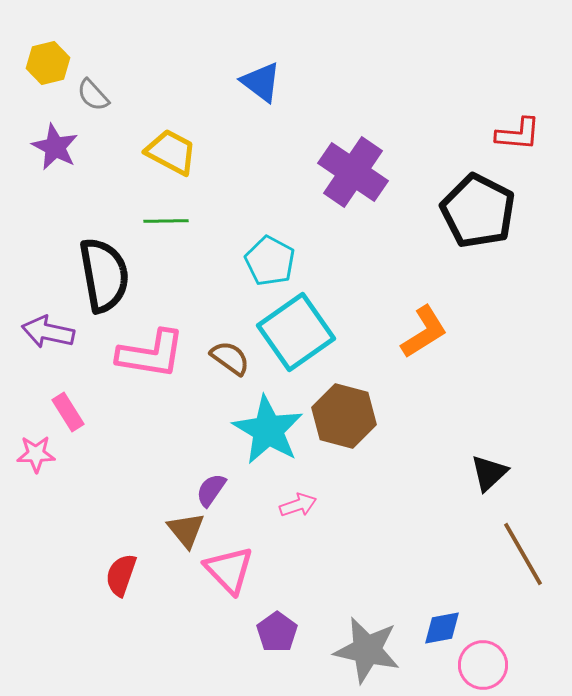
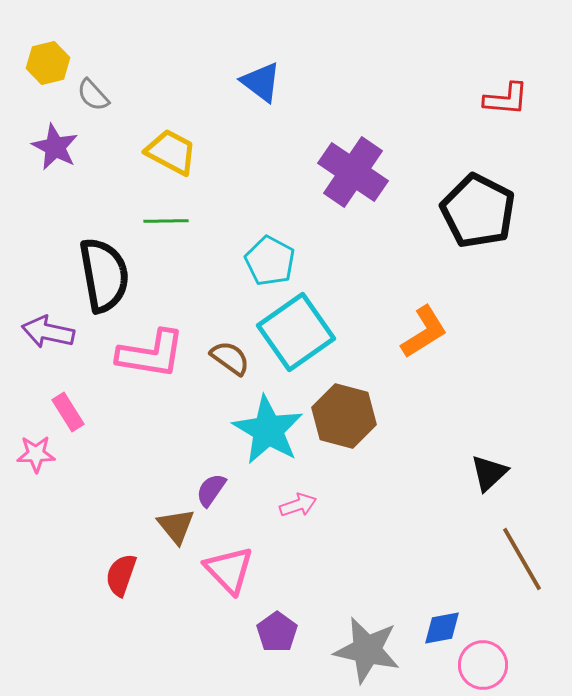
red L-shape: moved 12 px left, 35 px up
brown triangle: moved 10 px left, 4 px up
brown line: moved 1 px left, 5 px down
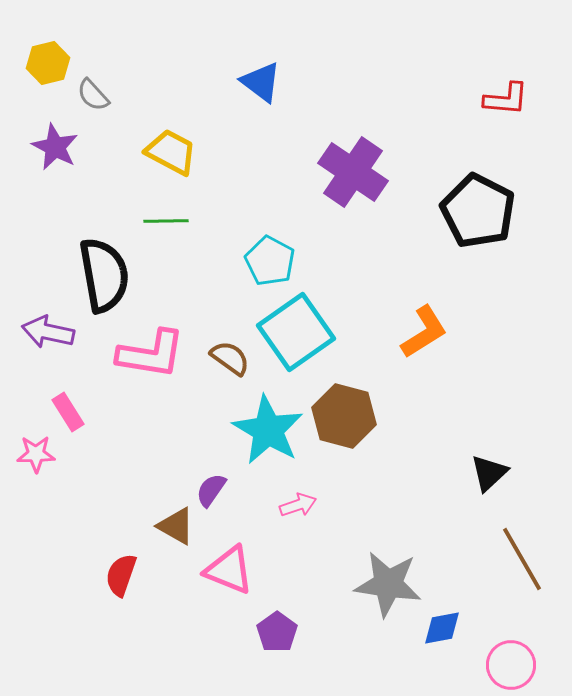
brown triangle: rotated 21 degrees counterclockwise
pink triangle: rotated 24 degrees counterclockwise
gray star: moved 21 px right, 66 px up; rotated 4 degrees counterclockwise
pink circle: moved 28 px right
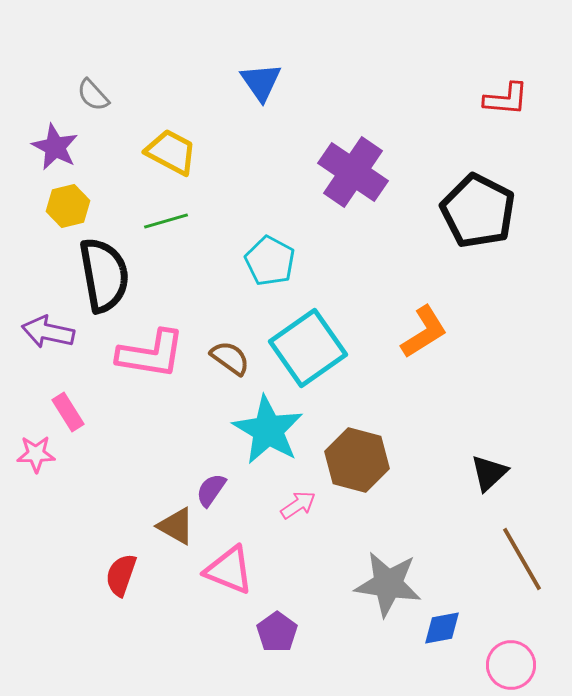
yellow hexagon: moved 20 px right, 143 px down
blue triangle: rotated 18 degrees clockwise
green line: rotated 15 degrees counterclockwise
cyan square: moved 12 px right, 16 px down
brown hexagon: moved 13 px right, 44 px down
pink arrow: rotated 15 degrees counterclockwise
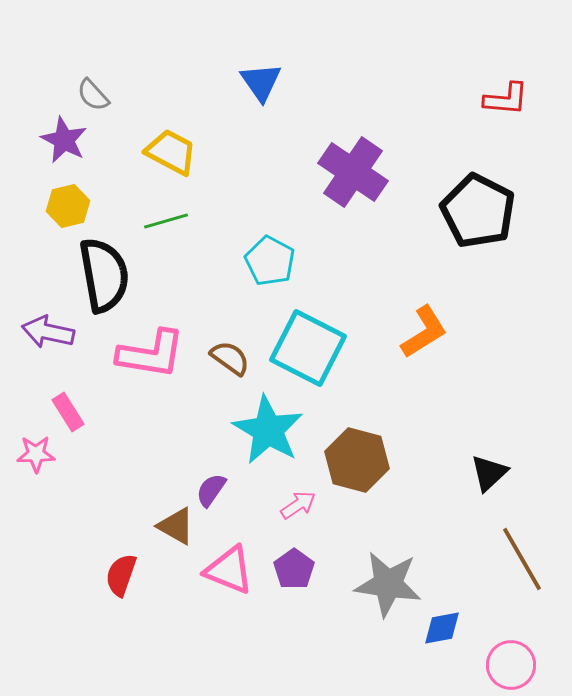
purple star: moved 9 px right, 7 px up
cyan square: rotated 28 degrees counterclockwise
purple pentagon: moved 17 px right, 63 px up
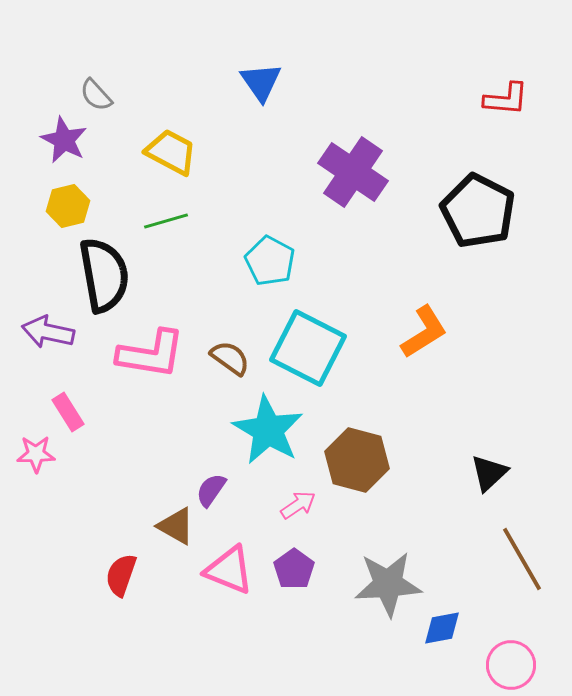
gray semicircle: moved 3 px right
gray star: rotated 12 degrees counterclockwise
